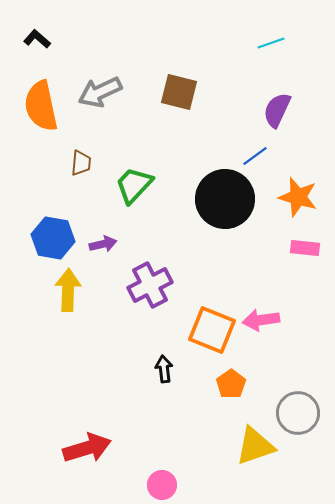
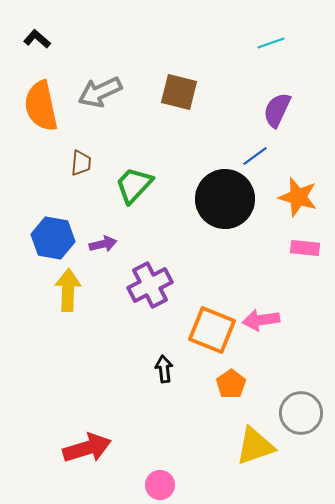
gray circle: moved 3 px right
pink circle: moved 2 px left
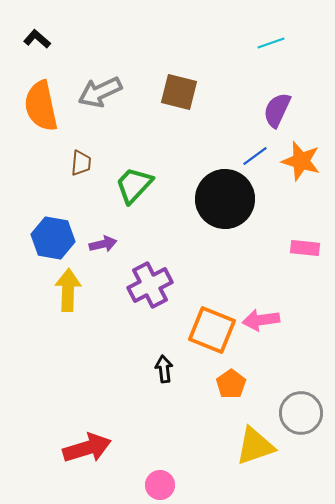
orange star: moved 3 px right, 36 px up
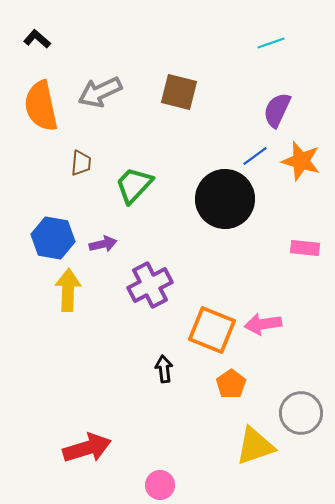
pink arrow: moved 2 px right, 4 px down
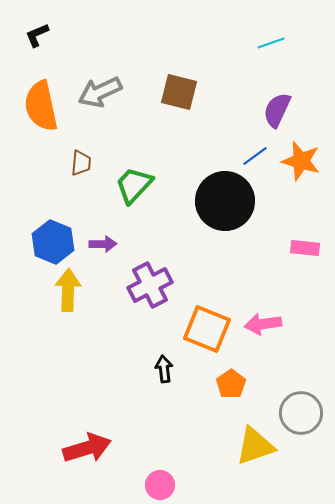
black L-shape: moved 4 px up; rotated 64 degrees counterclockwise
black circle: moved 2 px down
blue hexagon: moved 4 px down; rotated 12 degrees clockwise
purple arrow: rotated 12 degrees clockwise
orange square: moved 5 px left, 1 px up
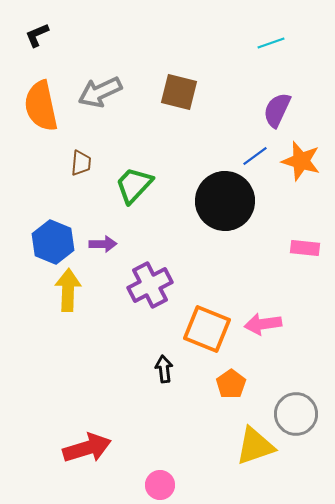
gray circle: moved 5 px left, 1 px down
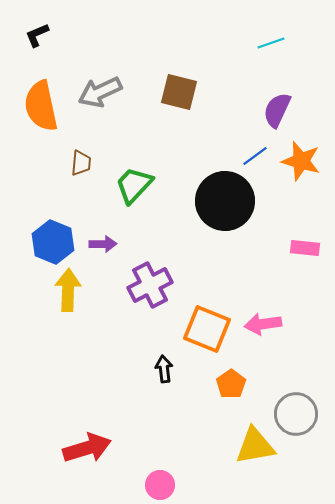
yellow triangle: rotated 9 degrees clockwise
